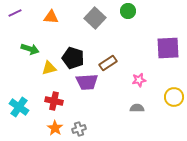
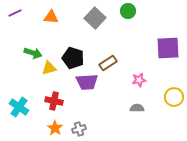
green arrow: moved 3 px right, 4 px down
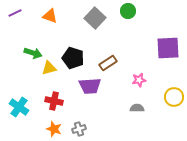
orange triangle: moved 1 px left, 1 px up; rotated 14 degrees clockwise
purple trapezoid: moved 3 px right, 4 px down
orange star: moved 1 px left, 1 px down; rotated 14 degrees counterclockwise
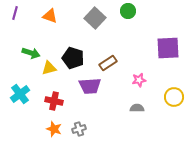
purple line: rotated 48 degrees counterclockwise
green arrow: moved 2 px left
cyan cross: moved 1 px right, 13 px up; rotated 18 degrees clockwise
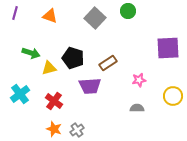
yellow circle: moved 1 px left, 1 px up
red cross: rotated 24 degrees clockwise
gray cross: moved 2 px left, 1 px down; rotated 16 degrees counterclockwise
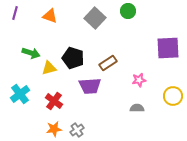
orange star: rotated 28 degrees counterclockwise
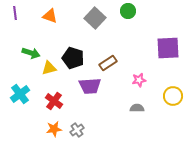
purple line: rotated 24 degrees counterclockwise
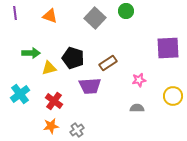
green circle: moved 2 px left
green arrow: rotated 18 degrees counterclockwise
orange star: moved 3 px left, 3 px up
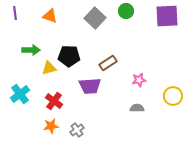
purple square: moved 1 px left, 32 px up
green arrow: moved 3 px up
black pentagon: moved 4 px left, 2 px up; rotated 15 degrees counterclockwise
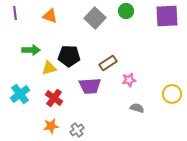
pink star: moved 10 px left
yellow circle: moved 1 px left, 2 px up
red cross: moved 3 px up
gray semicircle: rotated 16 degrees clockwise
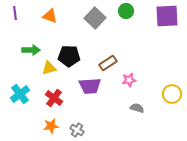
gray cross: rotated 24 degrees counterclockwise
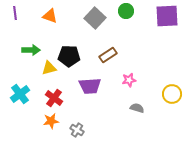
brown rectangle: moved 8 px up
orange star: moved 5 px up
